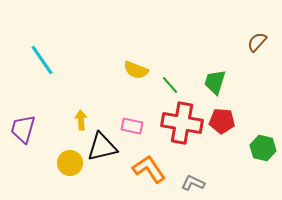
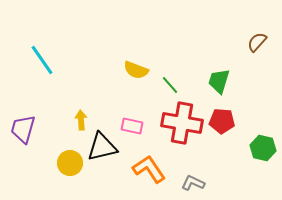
green trapezoid: moved 4 px right, 1 px up
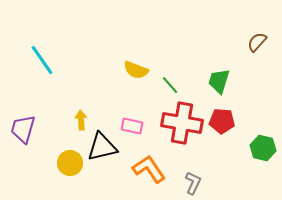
gray L-shape: rotated 90 degrees clockwise
